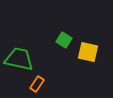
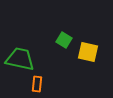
green trapezoid: moved 1 px right
orange rectangle: rotated 28 degrees counterclockwise
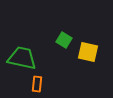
green trapezoid: moved 2 px right, 1 px up
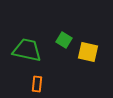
green trapezoid: moved 5 px right, 8 px up
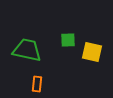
green square: moved 4 px right; rotated 35 degrees counterclockwise
yellow square: moved 4 px right
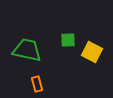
yellow square: rotated 15 degrees clockwise
orange rectangle: rotated 21 degrees counterclockwise
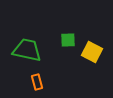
orange rectangle: moved 2 px up
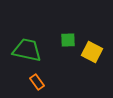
orange rectangle: rotated 21 degrees counterclockwise
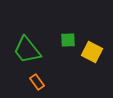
green trapezoid: rotated 140 degrees counterclockwise
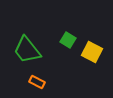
green square: rotated 35 degrees clockwise
orange rectangle: rotated 28 degrees counterclockwise
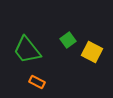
green square: rotated 21 degrees clockwise
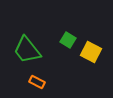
green square: rotated 21 degrees counterclockwise
yellow square: moved 1 px left
